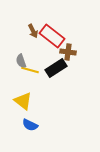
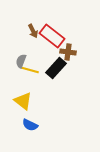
gray semicircle: rotated 40 degrees clockwise
black rectangle: rotated 15 degrees counterclockwise
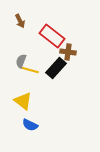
brown arrow: moved 13 px left, 10 px up
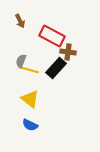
red rectangle: rotated 10 degrees counterclockwise
yellow triangle: moved 7 px right, 2 px up
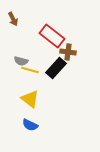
brown arrow: moved 7 px left, 2 px up
red rectangle: rotated 10 degrees clockwise
gray semicircle: rotated 96 degrees counterclockwise
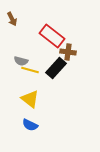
brown arrow: moved 1 px left
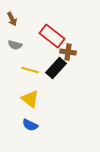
gray semicircle: moved 6 px left, 16 px up
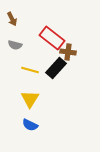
red rectangle: moved 2 px down
yellow triangle: rotated 24 degrees clockwise
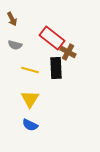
brown cross: rotated 21 degrees clockwise
black rectangle: rotated 45 degrees counterclockwise
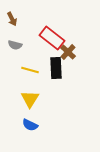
brown cross: rotated 14 degrees clockwise
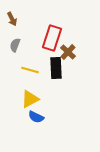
red rectangle: rotated 70 degrees clockwise
gray semicircle: rotated 96 degrees clockwise
yellow triangle: rotated 30 degrees clockwise
blue semicircle: moved 6 px right, 8 px up
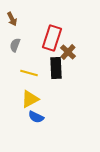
yellow line: moved 1 px left, 3 px down
